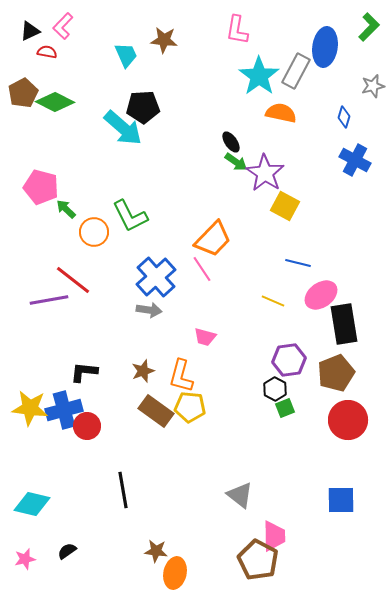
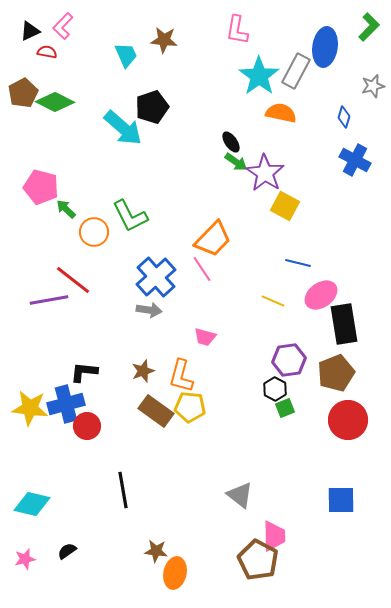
black pentagon at (143, 107): moved 9 px right; rotated 16 degrees counterclockwise
blue cross at (64, 410): moved 2 px right, 6 px up
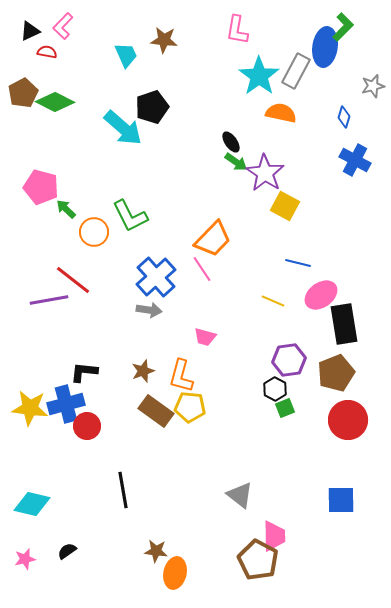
green L-shape at (369, 27): moved 26 px left
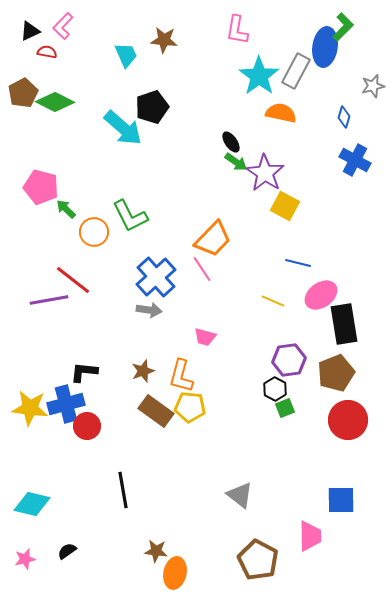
pink trapezoid at (274, 536): moved 36 px right
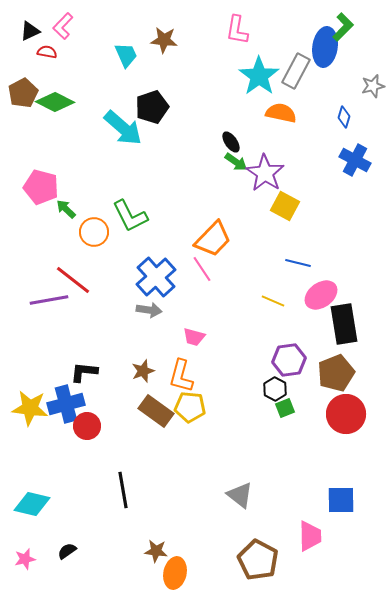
pink trapezoid at (205, 337): moved 11 px left
red circle at (348, 420): moved 2 px left, 6 px up
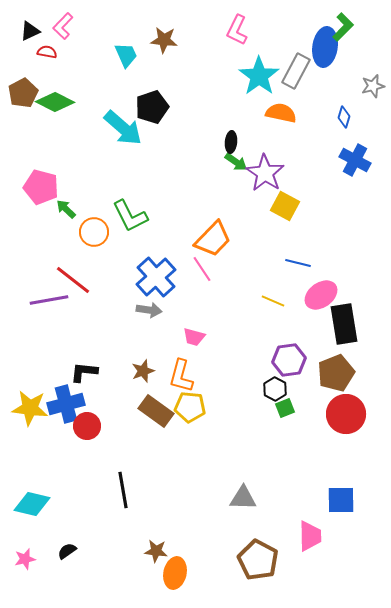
pink L-shape at (237, 30): rotated 16 degrees clockwise
black ellipse at (231, 142): rotated 40 degrees clockwise
gray triangle at (240, 495): moved 3 px right, 3 px down; rotated 36 degrees counterclockwise
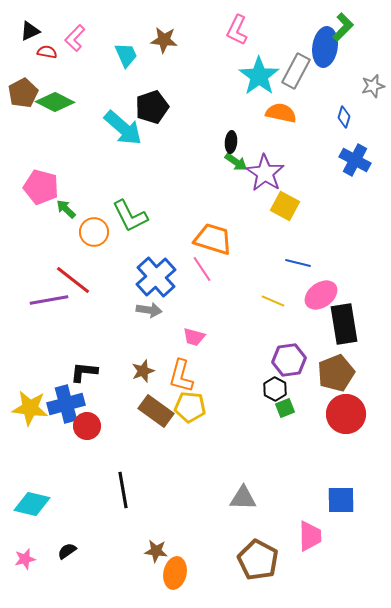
pink L-shape at (63, 26): moved 12 px right, 12 px down
orange trapezoid at (213, 239): rotated 117 degrees counterclockwise
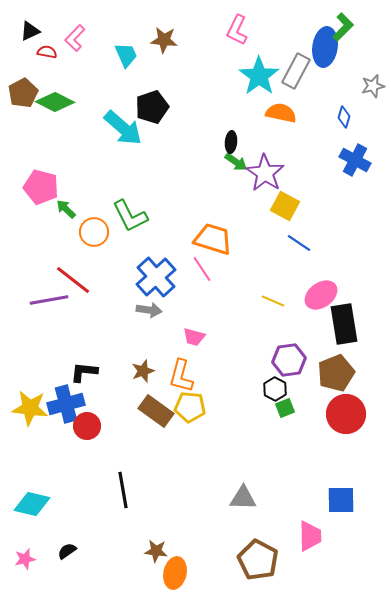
blue line at (298, 263): moved 1 px right, 20 px up; rotated 20 degrees clockwise
